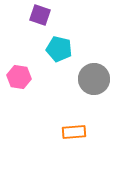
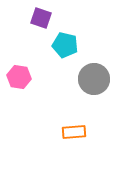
purple square: moved 1 px right, 3 px down
cyan pentagon: moved 6 px right, 4 px up
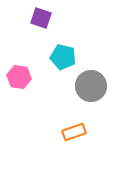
cyan pentagon: moved 2 px left, 12 px down
gray circle: moved 3 px left, 7 px down
orange rectangle: rotated 15 degrees counterclockwise
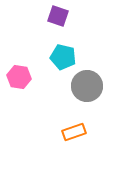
purple square: moved 17 px right, 2 px up
gray circle: moved 4 px left
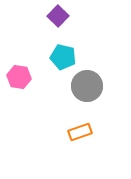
purple square: rotated 25 degrees clockwise
orange rectangle: moved 6 px right
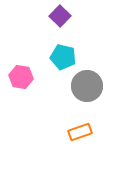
purple square: moved 2 px right
pink hexagon: moved 2 px right
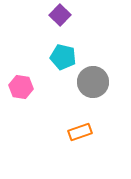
purple square: moved 1 px up
pink hexagon: moved 10 px down
gray circle: moved 6 px right, 4 px up
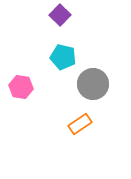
gray circle: moved 2 px down
orange rectangle: moved 8 px up; rotated 15 degrees counterclockwise
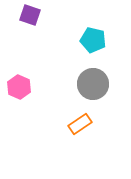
purple square: moved 30 px left; rotated 25 degrees counterclockwise
cyan pentagon: moved 30 px right, 17 px up
pink hexagon: moved 2 px left; rotated 15 degrees clockwise
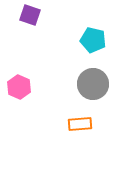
orange rectangle: rotated 30 degrees clockwise
